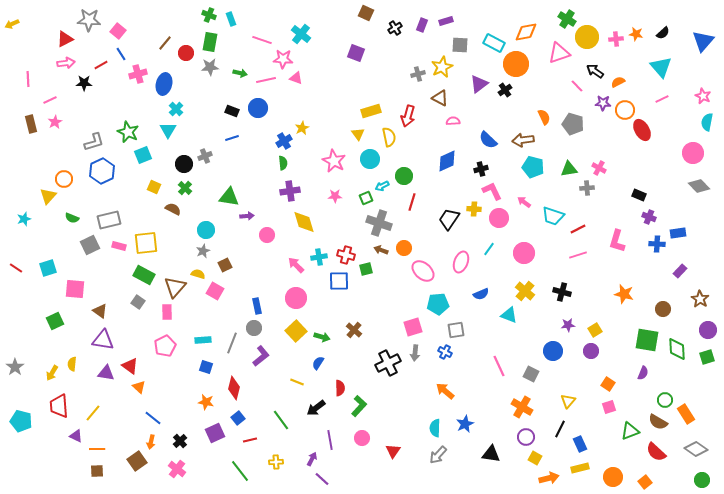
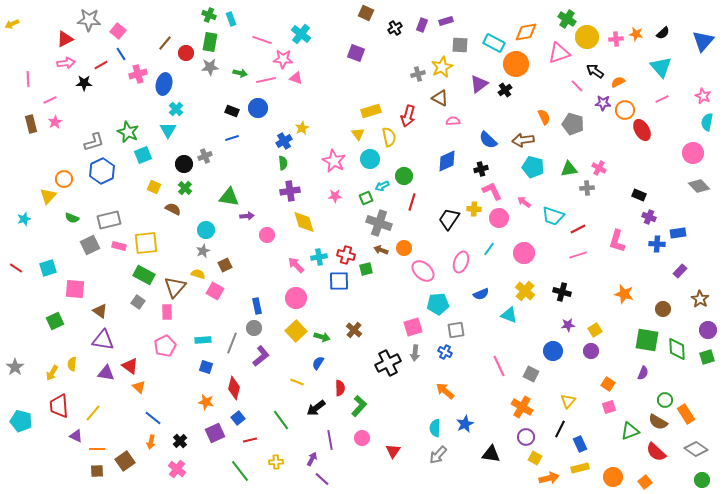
brown square at (137, 461): moved 12 px left
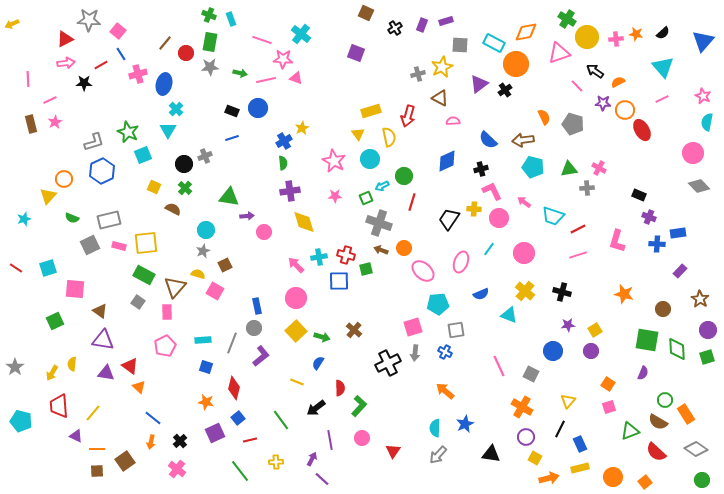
cyan triangle at (661, 67): moved 2 px right
pink circle at (267, 235): moved 3 px left, 3 px up
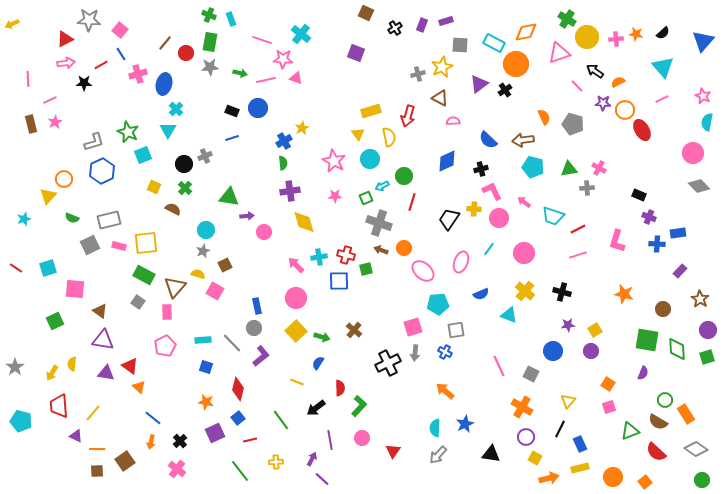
pink square at (118, 31): moved 2 px right, 1 px up
gray line at (232, 343): rotated 65 degrees counterclockwise
red diamond at (234, 388): moved 4 px right, 1 px down
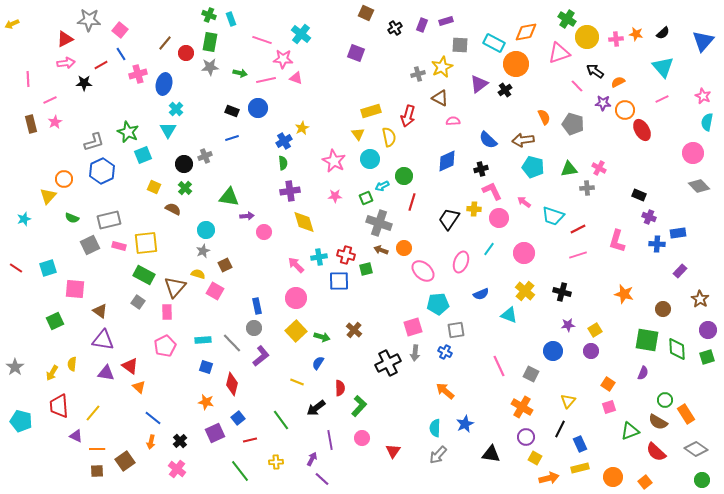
red diamond at (238, 389): moved 6 px left, 5 px up
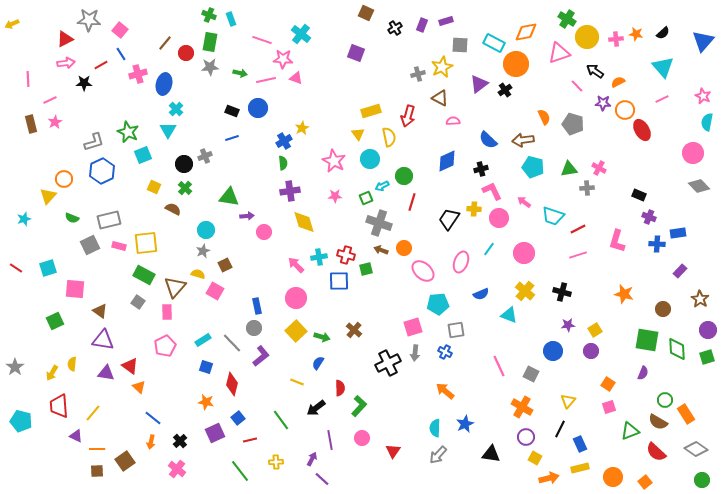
cyan rectangle at (203, 340): rotated 28 degrees counterclockwise
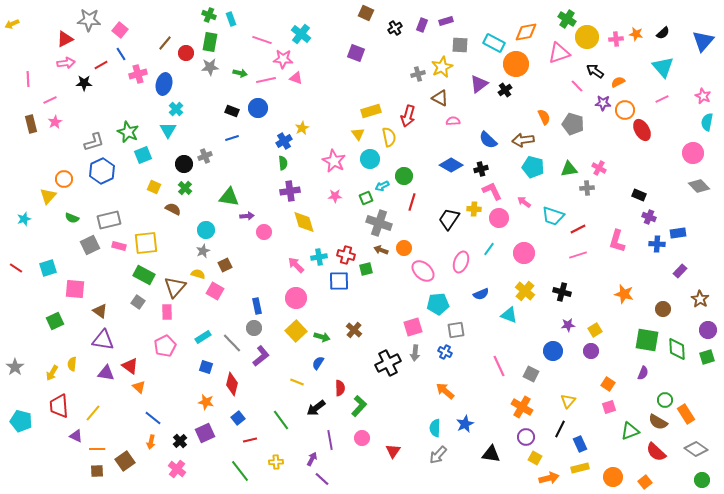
blue diamond at (447, 161): moved 4 px right, 4 px down; rotated 55 degrees clockwise
cyan rectangle at (203, 340): moved 3 px up
purple square at (215, 433): moved 10 px left
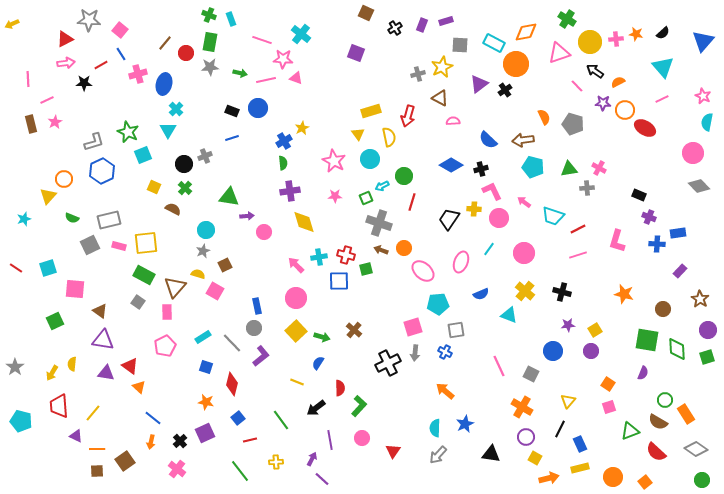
yellow circle at (587, 37): moved 3 px right, 5 px down
pink line at (50, 100): moved 3 px left
red ellipse at (642, 130): moved 3 px right, 2 px up; rotated 30 degrees counterclockwise
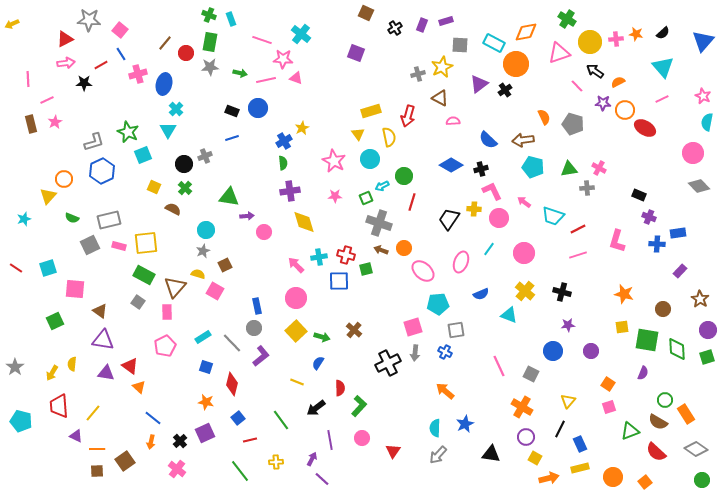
yellow square at (595, 330): moved 27 px right, 3 px up; rotated 24 degrees clockwise
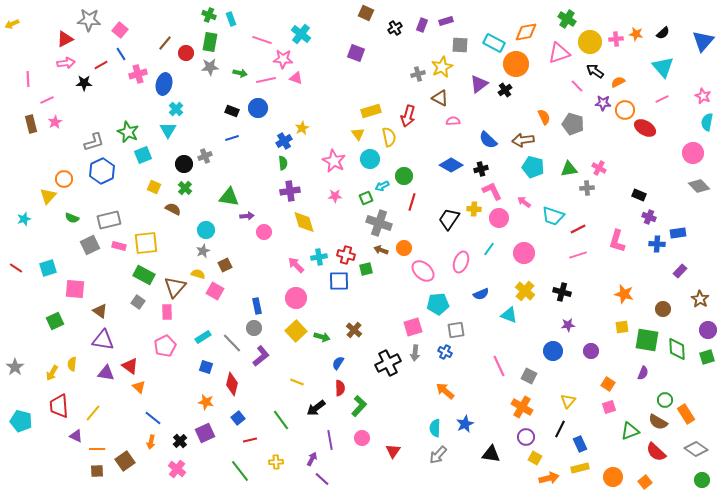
blue semicircle at (318, 363): moved 20 px right
gray square at (531, 374): moved 2 px left, 2 px down
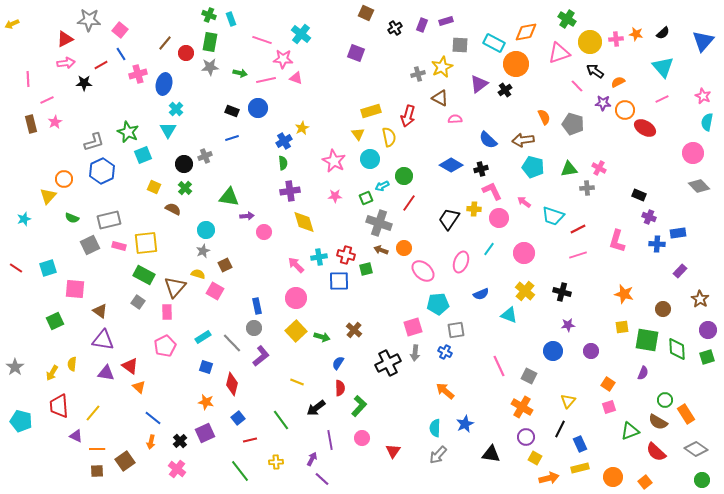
pink semicircle at (453, 121): moved 2 px right, 2 px up
red line at (412, 202): moved 3 px left, 1 px down; rotated 18 degrees clockwise
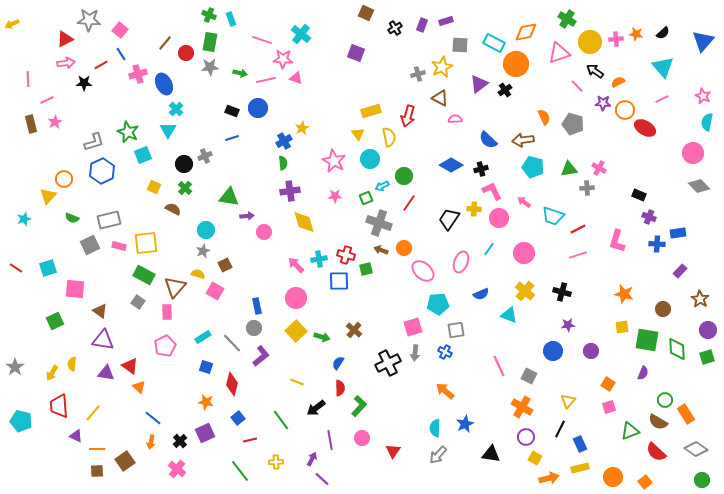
blue ellipse at (164, 84): rotated 40 degrees counterclockwise
cyan cross at (319, 257): moved 2 px down
